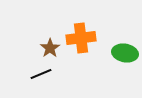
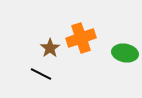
orange cross: rotated 12 degrees counterclockwise
black line: rotated 50 degrees clockwise
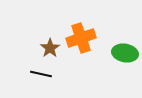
black line: rotated 15 degrees counterclockwise
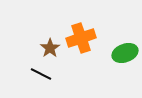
green ellipse: rotated 30 degrees counterclockwise
black line: rotated 15 degrees clockwise
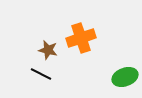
brown star: moved 2 px left, 2 px down; rotated 24 degrees counterclockwise
green ellipse: moved 24 px down
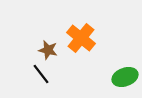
orange cross: rotated 32 degrees counterclockwise
black line: rotated 25 degrees clockwise
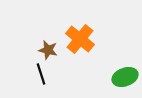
orange cross: moved 1 px left, 1 px down
black line: rotated 20 degrees clockwise
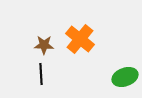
brown star: moved 4 px left, 5 px up; rotated 12 degrees counterclockwise
black line: rotated 15 degrees clockwise
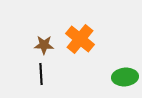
green ellipse: rotated 15 degrees clockwise
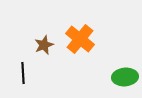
brown star: rotated 24 degrees counterclockwise
black line: moved 18 px left, 1 px up
